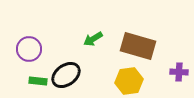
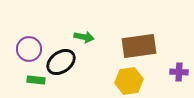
green arrow: moved 9 px left, 2 px up; rotated 138 degrees counterclockwise
brown rectangle: moved 1 px right; rotated 24 degrees counterclockwise
black ellipse: moved 5 px left, 13 px up
green rectangle: moved 2 px left, 1 px up
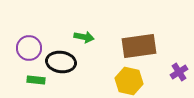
purple circle: moved 1 px up
black ellipse: rotated 44 degrees clockwise
purple cross: rotated 36 degrees counterclockwise
yellow hexagon: rotated 20 degrees clockwise
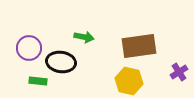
green rectangle: moved 2 px right, 1 px down
